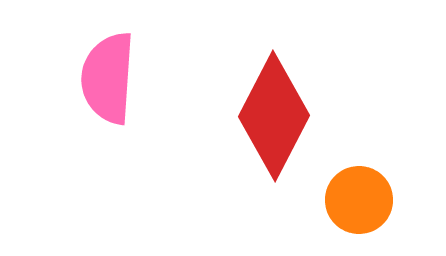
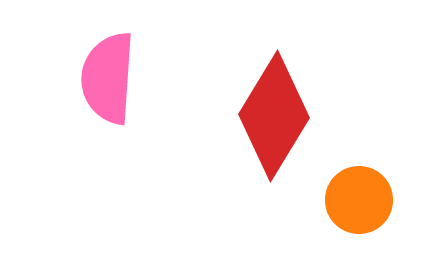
red diamond: rotated 4 degrees clockwise
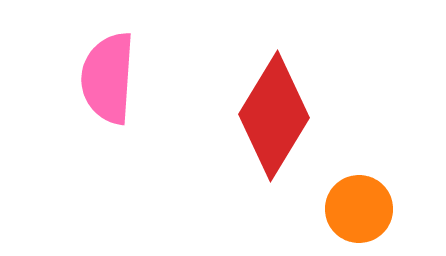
orange circle: moved 9 px down
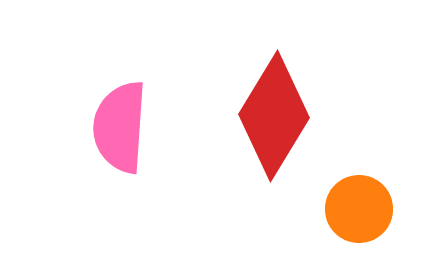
pink semicircle: moved 12 px right, 49 px down
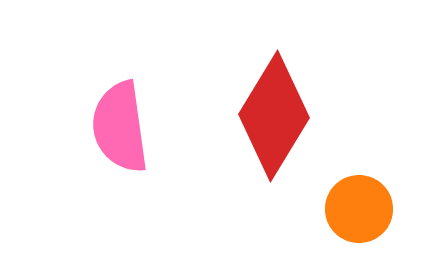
pink semicircle: rotated 12 degrees counterclockwise
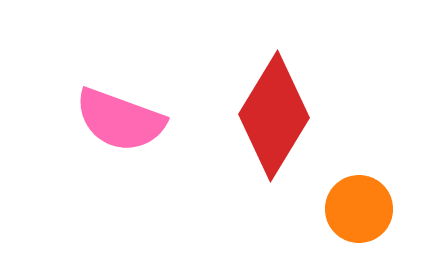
pink semicircle: moved 7 px up; rotated 62 degrees counterclockwise
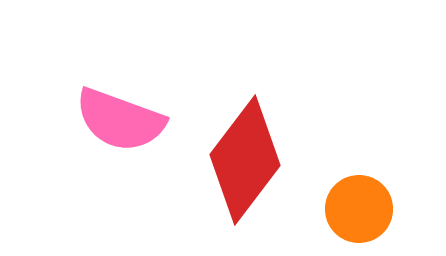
red diamond: moved 29 px left, 44 px down; rotated 6 degrees clockwise
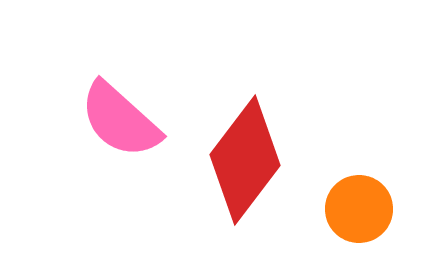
pink semicircle: rotated 22 degrees clockwise
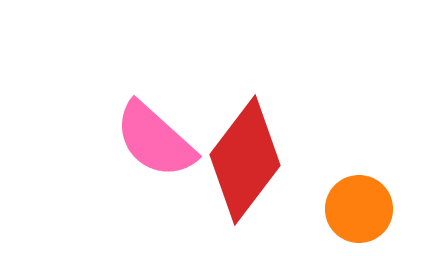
pink semicircle: moved 35 px right, 20 px down
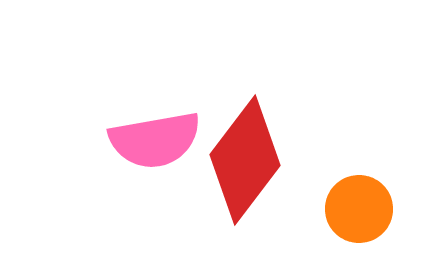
pink semicircle: rotated 52 degrees counterclockwise
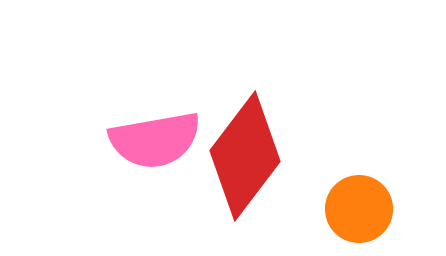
red diamond: moved 4 px up
